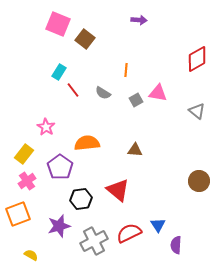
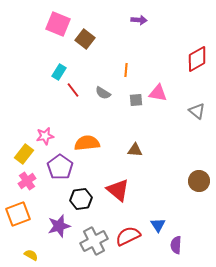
gray square: rotated 24 degrees clockwise
pink star: moved 1 px left, 9 px down; rotated 30 degrees clockwise
red semicircle: moved 1 px left, 3 px down
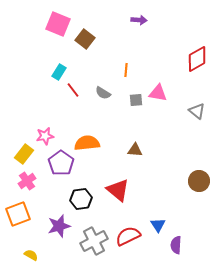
purple pentagon: moved 1 px right, 4 px up
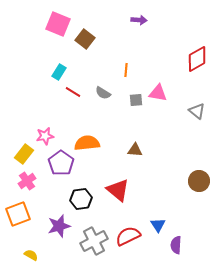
red line: moved 2 px down; rotated 21 degrees counterclockwise
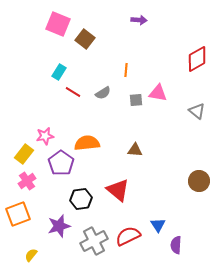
gray semicircle: rotated 63 degrees counterclockwise
yellow semicircle: rotated 80 degrees counterclockwise
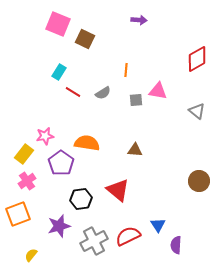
brown square: rotated 12 degrees counterclockwise
pink triangle: moved 2 px up
orange semicircle: rotated 15 degrees clockwise
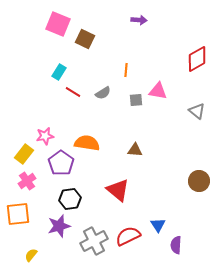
black hexagon: moved 11 px left
orange square: rotated 15 degrees clockwise
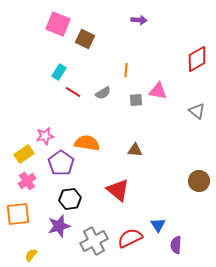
yellow rectangle: rotated 18 degrees clockwise
red semicircle: moved 2 px right, 2 px down
